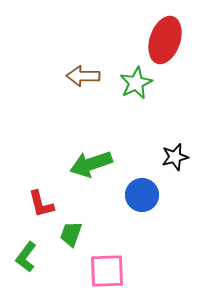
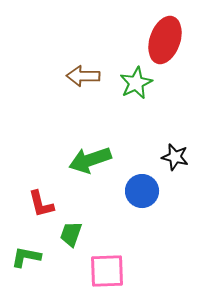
black star: rotated 28 degrees clockwise
green arrow: moved 1 px left, 4 px up
blue circle: moved 4 px up
green L-shape: rotated 64 degrees clockwise
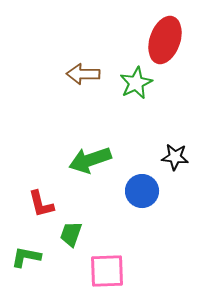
brown arrow: moved 2 px up
black star: rotated 8 degrees counterclockwise
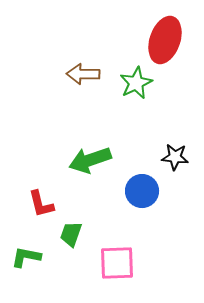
pink square: moved 10 px right, 8 px up
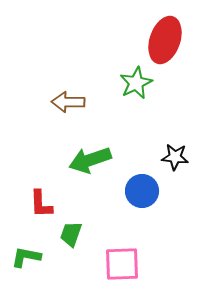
brown arrow: moved 15 px left, 28 px down
red L-shape: rotated 12 degrees clockwise
pink square: moved 5 px right, 1 px down
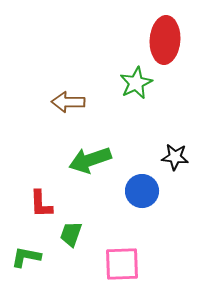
red ellipse: rotated 15 degrees counterclockwise
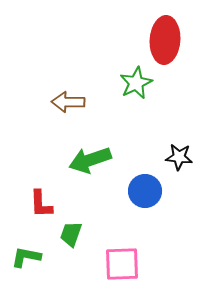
black star: moved 4 px right
blue circle: moved 3 px right
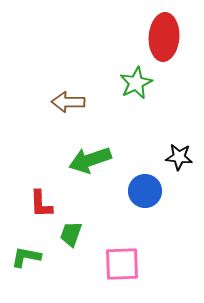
red ellipse: moved 1 px left, 3 px up
